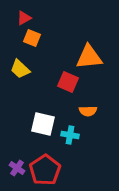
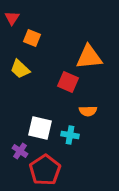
red triangle: moved 12 px left; rotated 28 degrees counterclockwise
white square: moved 3 px left, 4 px down
purple cross: moved 3 px right, 17 px up
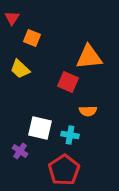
red pentagon: moved 19 px right
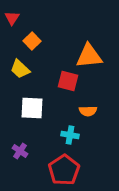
orange square: moved 3 px down; rotated 24 degrees clockwise
orange triangle: moved 1 px up
red square: moved 1 px up; rotated 10 degrees counterclockwise
white square: moved 8 px left, 20 px up; rotated 10 degrees counterclockwise
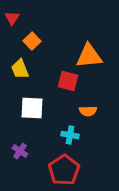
yellow trapezoid: rotated 25 degrees clockwise
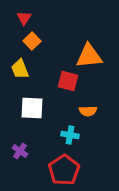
red triangle: moved 12 px right
